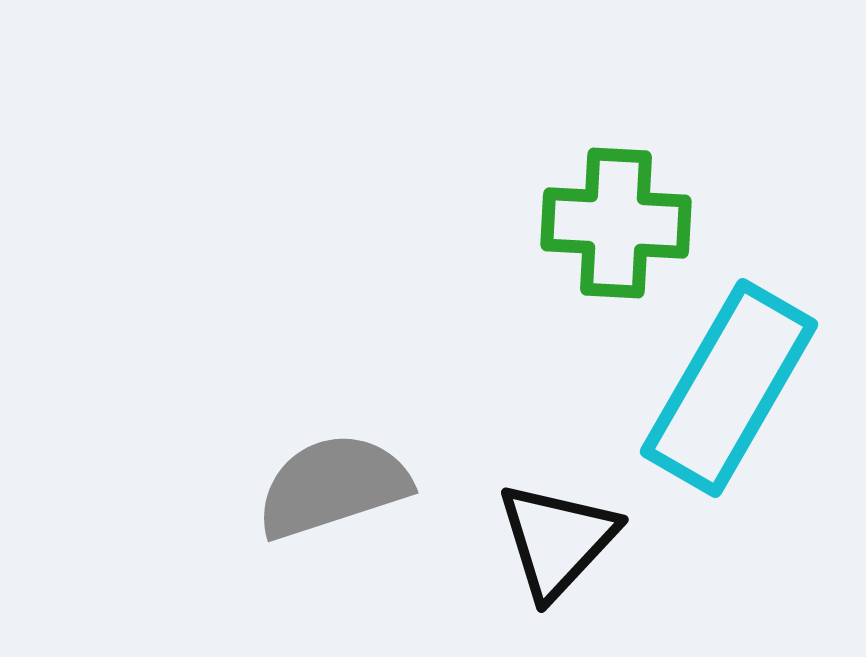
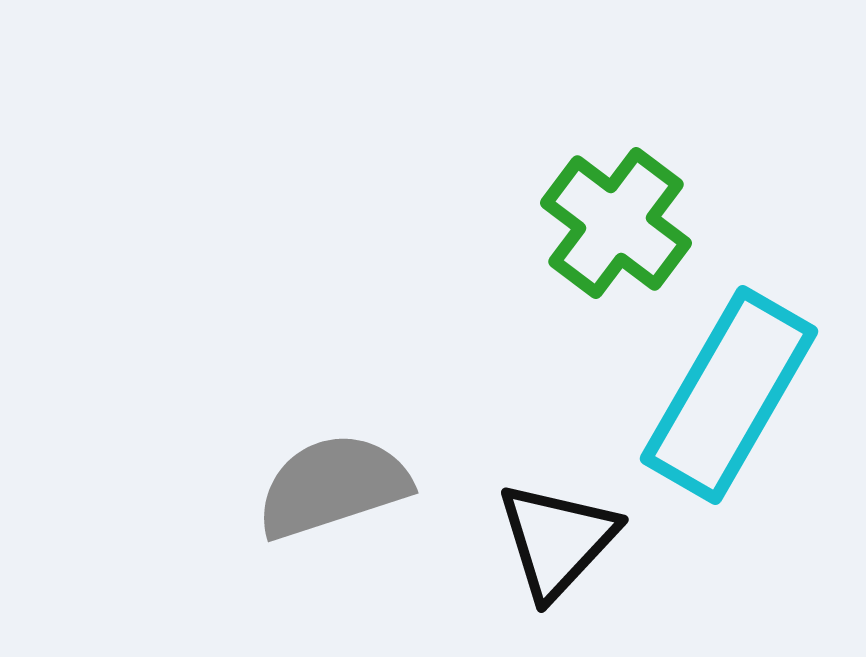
green cross: rotated 34 degrees clockwise
cyan rectangle: moved 7 px down
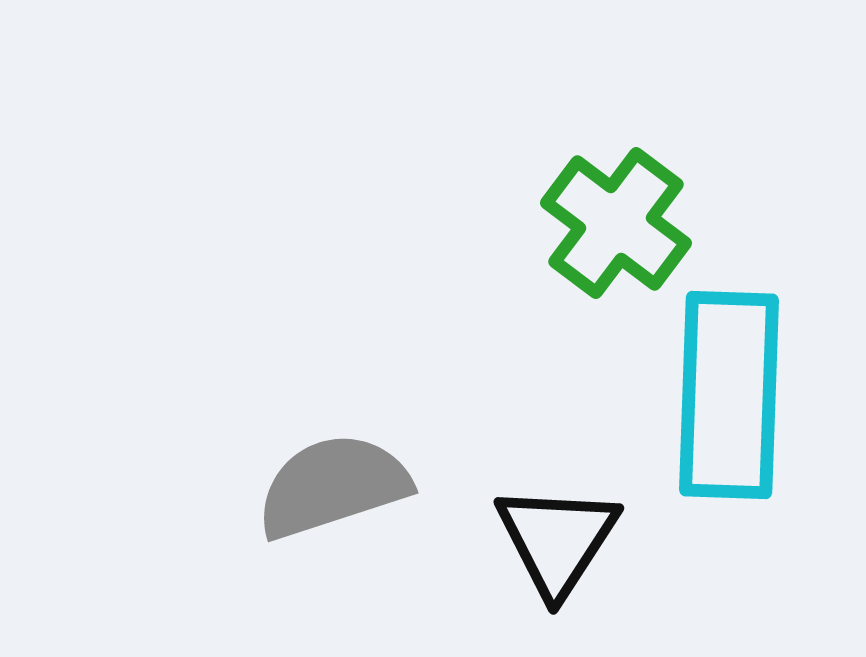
cyan rectangle: rotated 28 degrees counterclockwise
black triangle: rotated 10 degrees counterclockwise
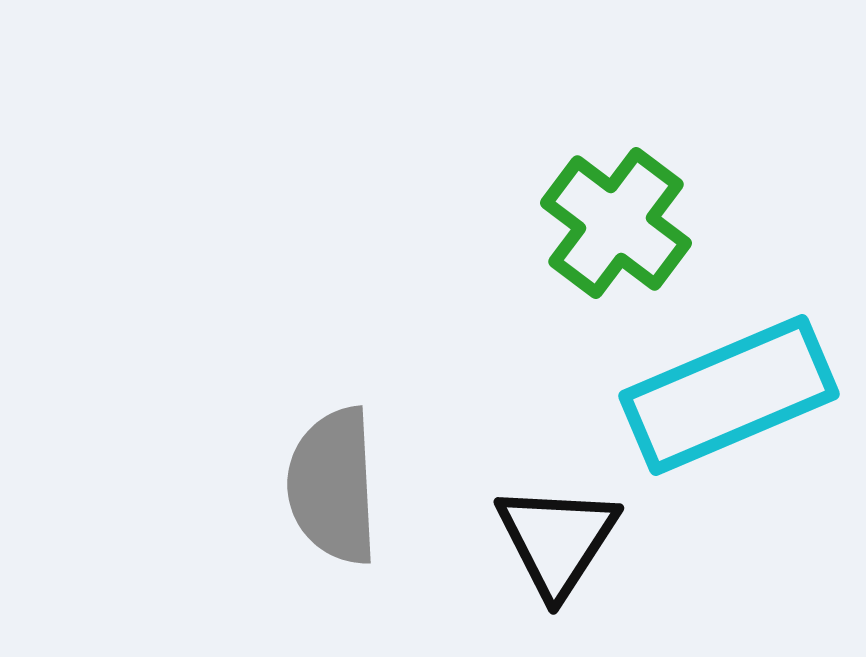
cyan rectangle: rotated 65 degrees clockwise
gray semicircle: rotated 75 degrees counterclockwise
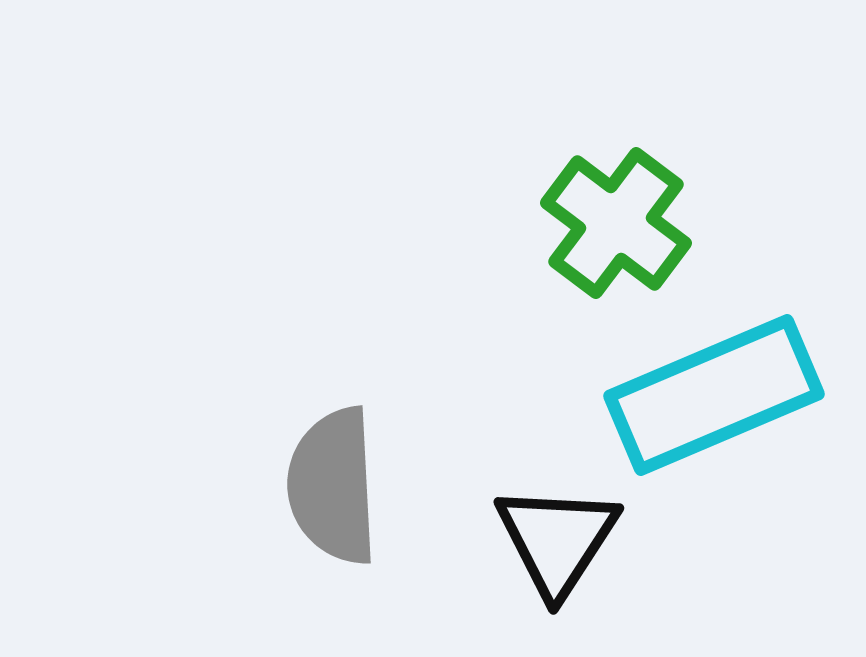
cyan rectangle: moved 15 px left
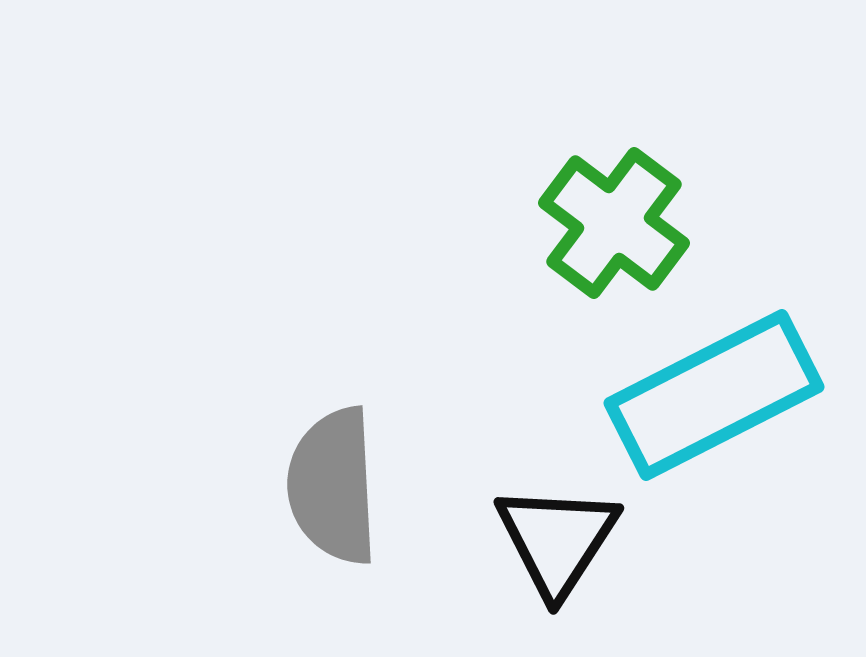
green cross: moved 2 px left
cyan rectangle: rotated 4 degrees counterclockwise
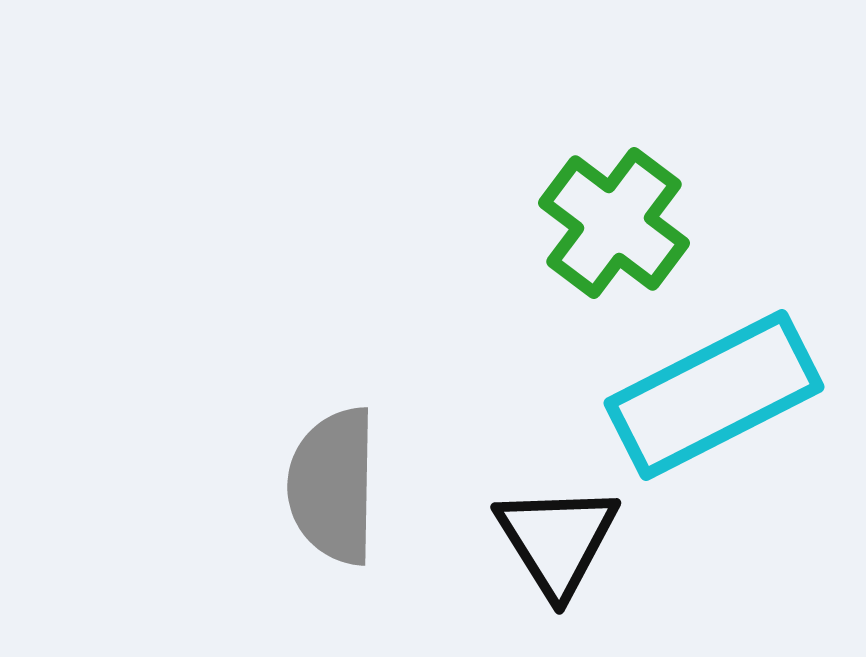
gray semicircle: rotated 4 degrees clockwise
black triangle: rotated 5 degrees counterclockwise
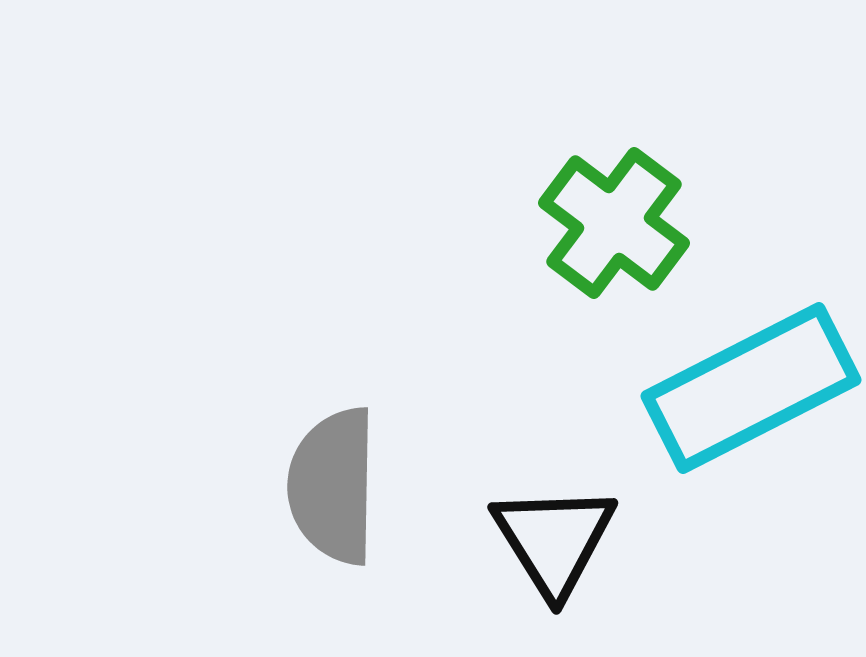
cyan rectangle: moved 37 px right, 7 px up
black triangle: moved 3 px left
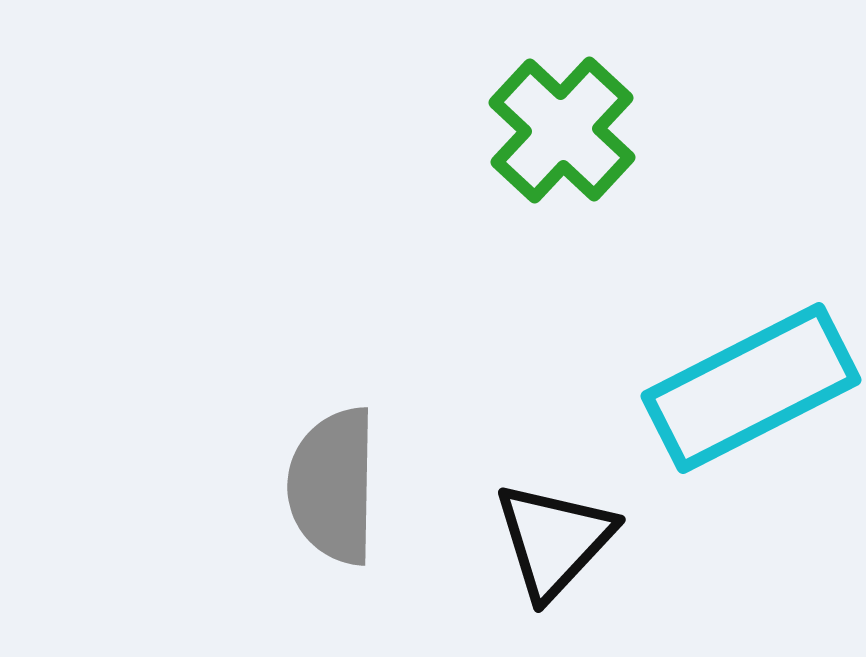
green cross: moved 52 px left, 93 px up; rotated 6 degrees clockwise
black triangle: rotated 15 degrees clockwise
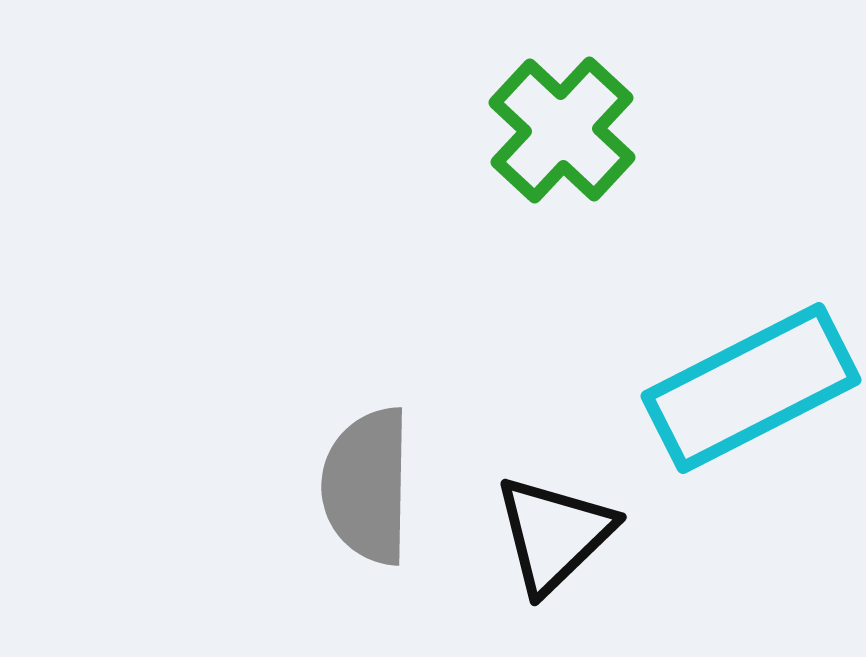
gray semicircle: moved 34 px right
black triangle: moved 6 px up; rotated 3 degrees clockwise
